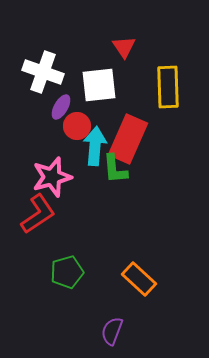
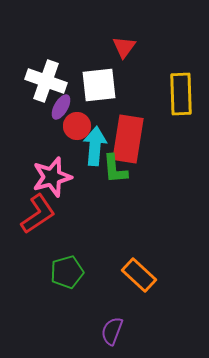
red triangle: rotated 10 degrees clockwise
white cross: moved 3 px right, 9 px down
yellow rectangle: moved 13 px right, 7 px down
red rectangle: rotated 15 degrees counterclockwise
orange rectangle: moved 4 px up
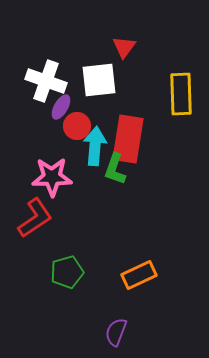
white square: moved 5 px up
green L-shape: rotated 24 degrees clockwise
pink star: rotated 15 degrees clockwise
red L-shape: moved 3 px left, 4 px down
orange rectangle: rotated 68 degrees counterclockwise
purple semicircle: moved 4 px right, 1 px down
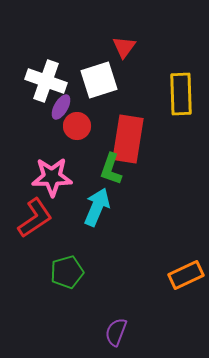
white square: rotated 12 degrees counterclockwise
cyan arrow: moved 2 px right, 61 px down; rotated 18 degrees clockwise
green L-shape: moved 4 px left
orange rectangle: moved 47 px right
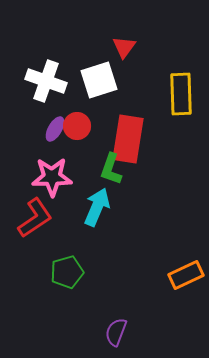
purple ellipse: moved 6 px left, 22 px down
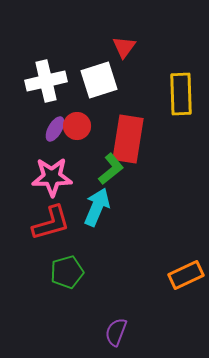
white cross: rotated 33 degrees counterclockwise
green L-shape: rotated 148 degrees counterclockwise
red L-shape: moved 16 px right, 5 px down; rotated 18 degrees clockwise
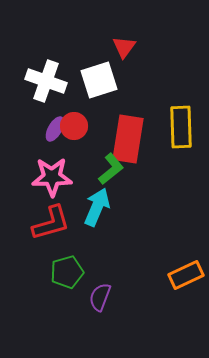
white cross: rotated 33 degrees clockwise
yellow rectangle: moved 33 px down
red circle: moved 3 px left
purple semicircle: moved 16 px left, 35 px up
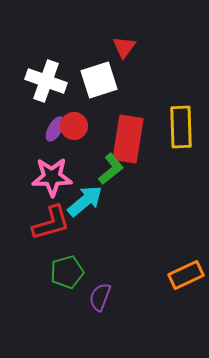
cyan arrow: moved 12 px left, 6 px up; rotated 27 degrees clockwise
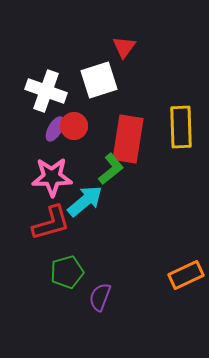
white cross: moved 10 px down
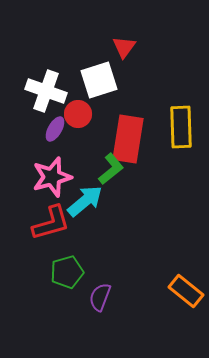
red circle: moved 4 px right, 12 px up
pink star: rotated 15 degrees counterclockwise
orange rectangle: moved 16 px down; rotated 64 degrees clockwise
